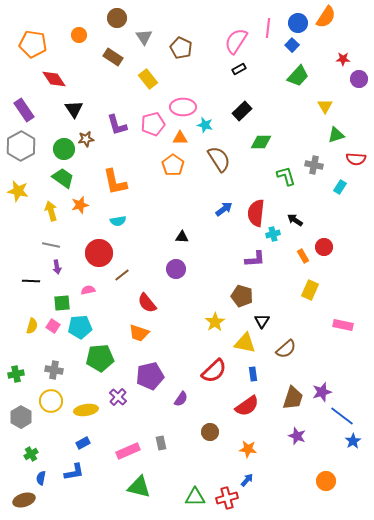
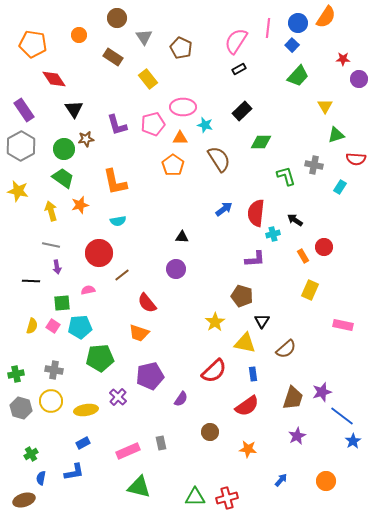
gray hexagon at (21, 417): moved 9 px up; rotated 15 degrees counterclockwise
purple star at (297, 436): rotated 24 degrees clockwise
blue arrow at (247, 480): moved 34 px right
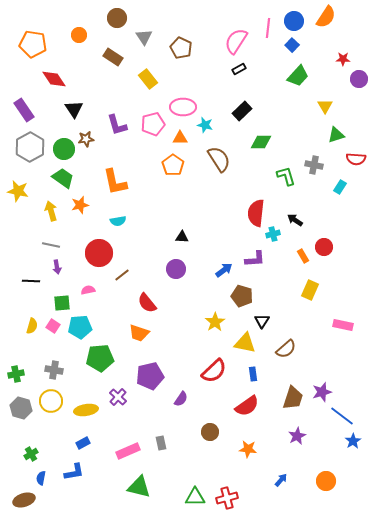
blue circle at (298, 23): moved 4 px left, 2 px up
gray hexagon at (21, 146): moved 9 px right, 1 px down
blue arrow at (224, 209): moved 61 px down
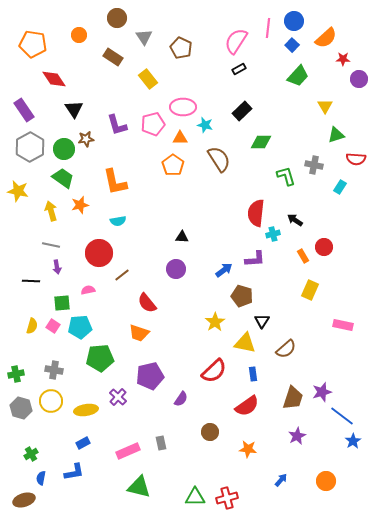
orange semicircle at (326, 17): moved 21 px down; rotated 15 degrees clockwise
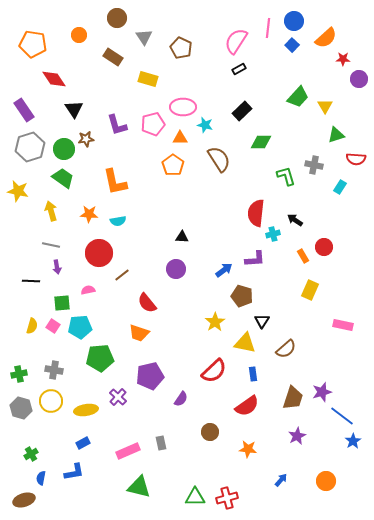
green trapezoid at (298, 76): moved 21 px down
yellow rectangle at (148, 79): rotated 36 degrees counterclockwise
gray hexagon at (30, 147): rotated 12 degrees clockwise
orange star at (80, 205): moved 9 px right, 9 px down; rotated 18 degrees clockwise
green cross at (16, 374): moved 3 px right
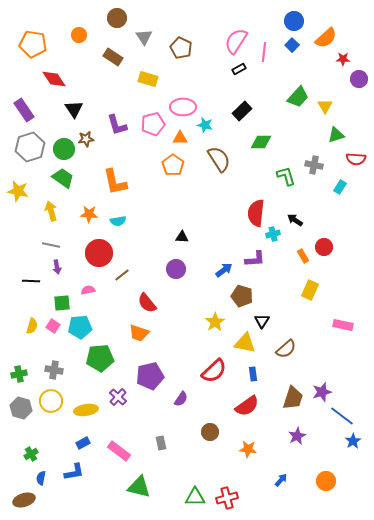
pink line at (268, 28): moved 4 px left, 24 px down
pink rectangle at (128, 451): moved 9 px left; rotated 60 degrees clockwise
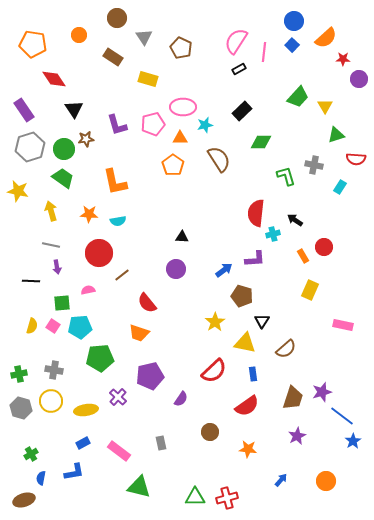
cyan star at (205, 125): rotated 28 degrees counterclockwise
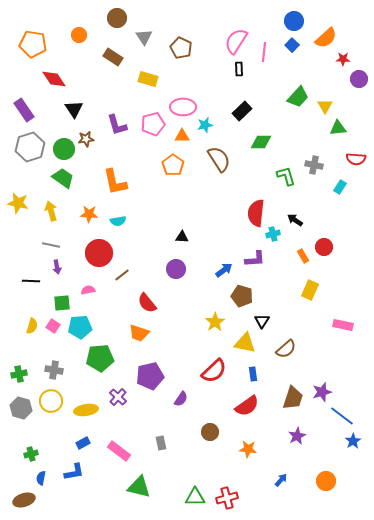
black rectangle at (239, 69): rotated 64 degrees counterclockwise
green triangle at (336, 135): moved 2 px right, 7 px up; rotated 12 degrees clockwise
orange triangle at (180, 138): moved 2 px right, 2 px up
yellow star at (18, 191): moved 12 px down
green cross at (31, 454): rotated 16 degrees clockwise
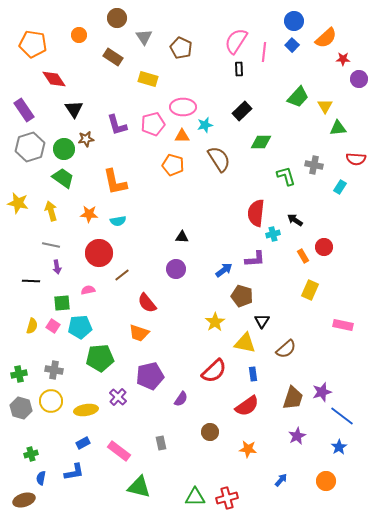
orange pentagon at (173, 165): rotated 20 degrees counterclockwise
blue star at (353, 441): moved 14 px left, 6 px down
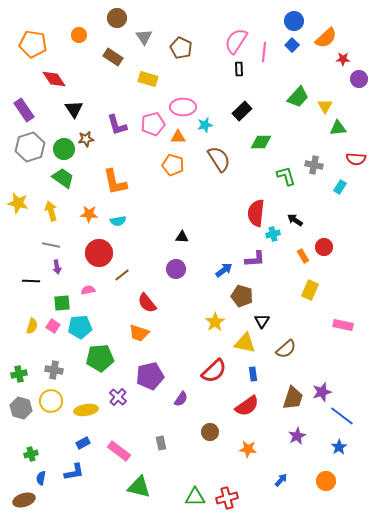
orange triangle at (182, 136): moved 4 px left, 1 px down
